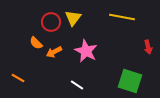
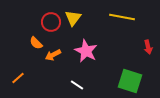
orange arrow: moved 1 px left, 3 px down
orange line: rotated 72 degrees counterclockwise
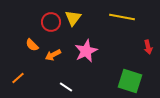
orange semicircle: moved 4 px left, 2 px down
pink star: rotated 20 degrees clockwise
white line: moved 11 px left, 2 px down
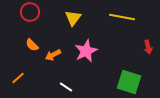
red circle: moved 21 px left, 10 px up
green square: moved 1 px left, 1 px down
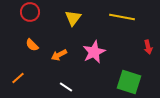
pink star: moved 8 px right, 1 px down
orange arrow: moved 6 px right
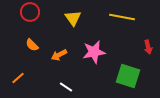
yellow triangle: rotated 12 degrees counterclockwise
pink star: rotated 15 degrees clockwise
green square: moved 1 px left, 6 px up
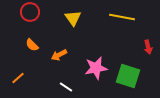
pink star: moved 2 px right, 16 px down
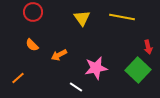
red circle: moved 3 px right
yellow triangle: moved 9 px right
green square: moved 10 px right, 6 px up; rotated 25 degrees clockwise
white line: moved 10 px right
